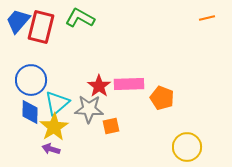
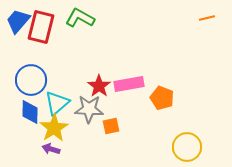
pink rectangle: rotated 8 degrees counterclockwise
yellow star: moved 1 px down
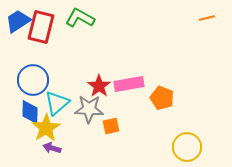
blue trapezoid: rotated 16 degrees clockwise
blue circle: moved 2 px right
yellow star: moved 8 px left
purple arrow: moved 1 px right, 1 px up
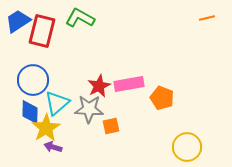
red rectangle: moved 1 px right, 4 px down
red star: rotated 10 degrees clockwise
purple arrow: moved 1 px right, 1 px up
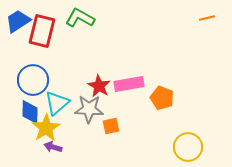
red star: rotated 15 degrees counterclockwise
yellow circle: moved 1 px right
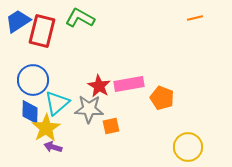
orange line: moved 12 px left
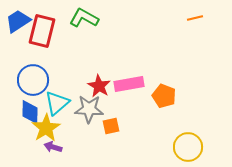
green L-shape: moved 4 px right
orange pentagon: moved 2 px right, 2 px up
